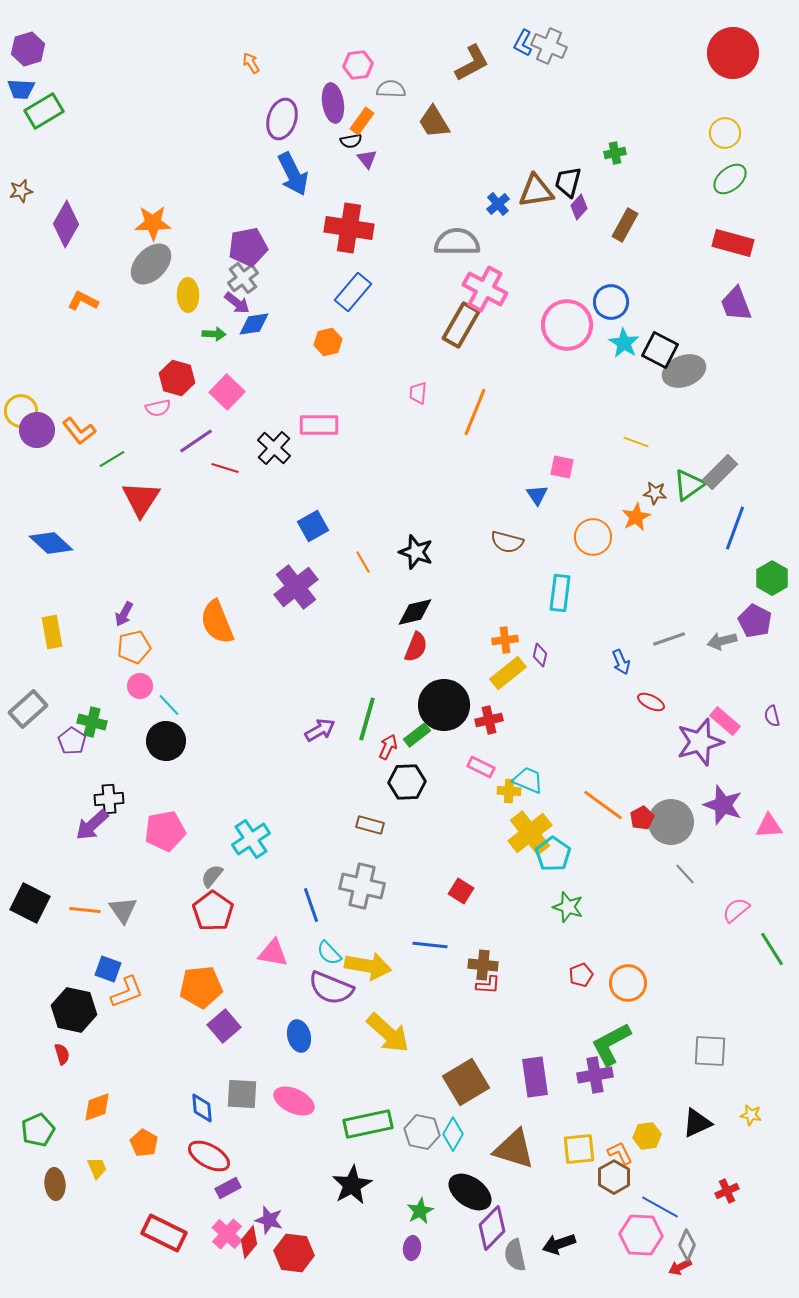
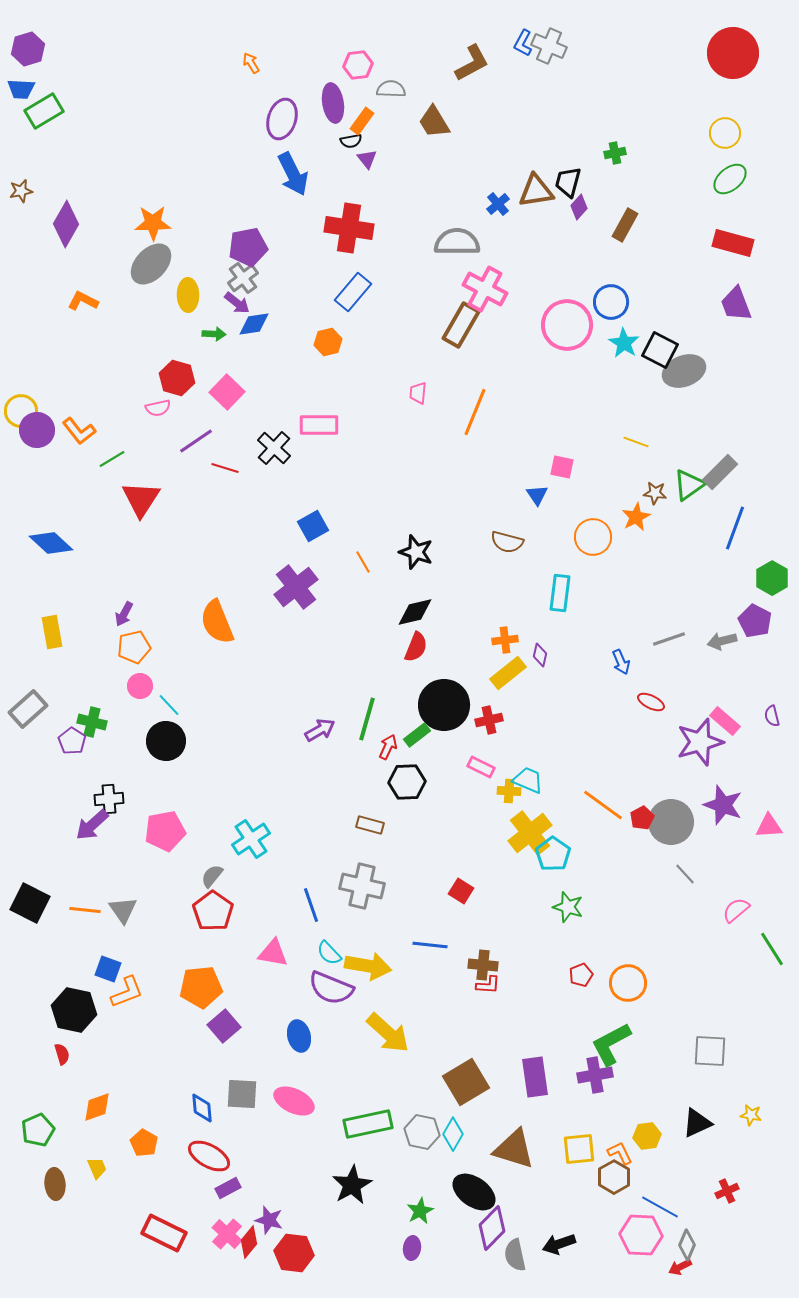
black ellipse at (470, 1192): moved 4 px right
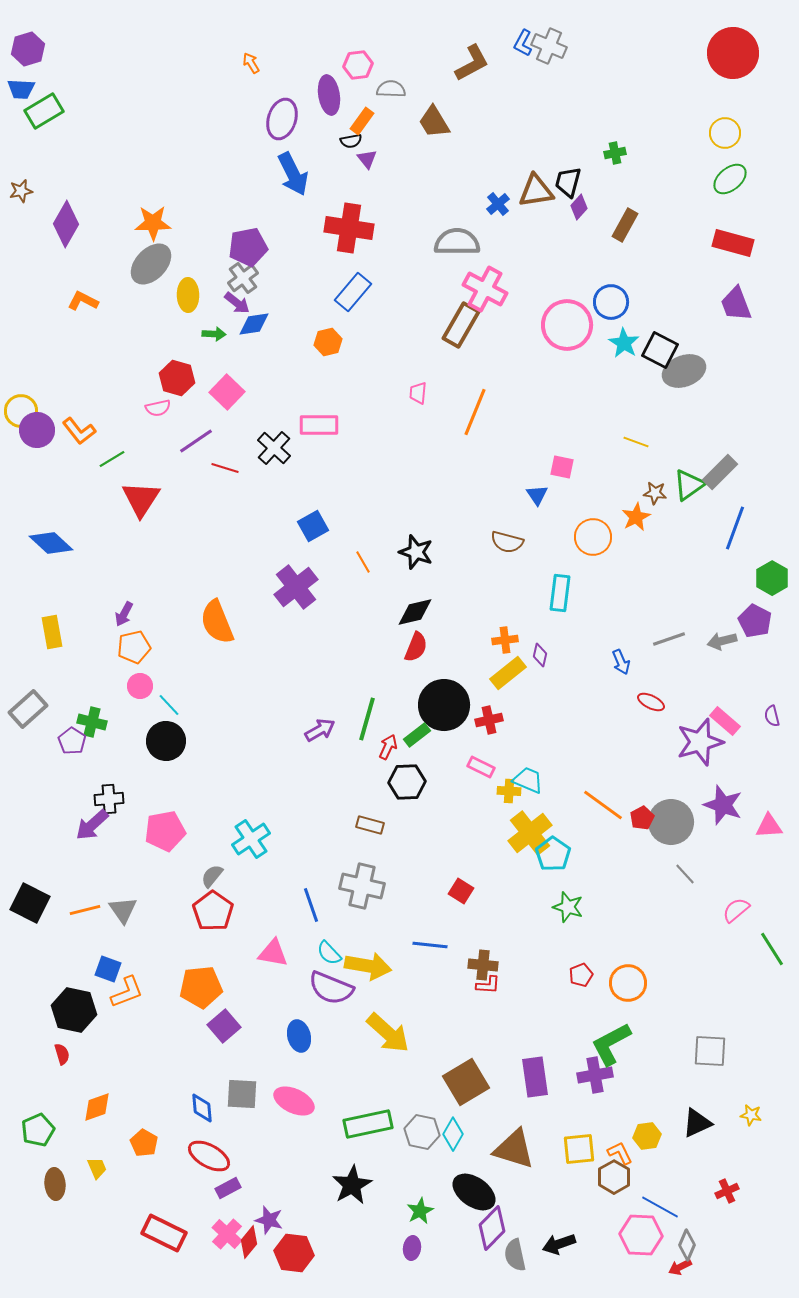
purple ellipse at (333, 103): moved 4 px left, 8 px up
orange line at (85, 910): rotated 20 degrees counterclockwise
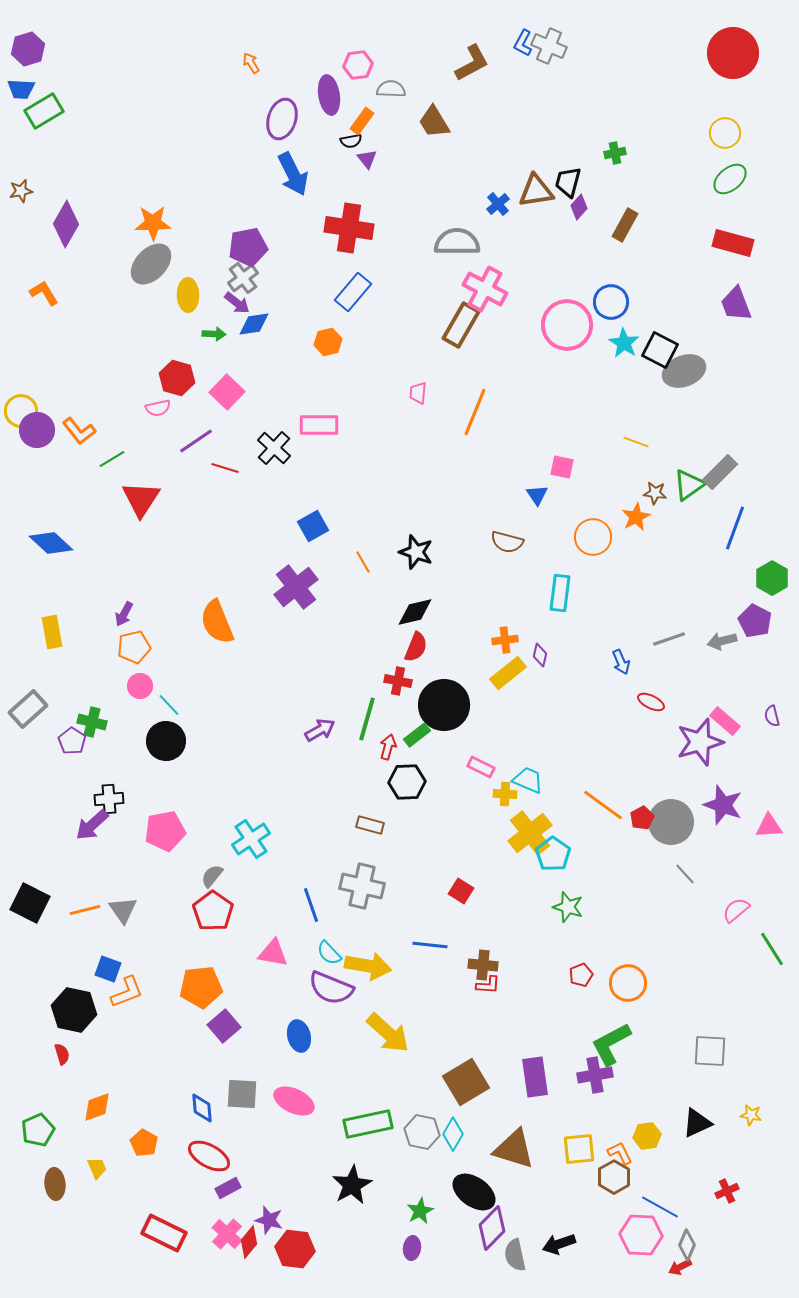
orange L-shape at (83, 301): moved 39 px left, 8 px up; rotated 32 degrees clockwise
red cross at (489, 720): moved 91 px left, 39 px up; rotated 24 degrees clockwise
red arrow at (388, 747): rotated 10 degrees counterclockwise
yellow cross at (509, 791): moved 4 px left, 3 px down
red hexagon at (294, 1253): moved 1 px right, 4 px up
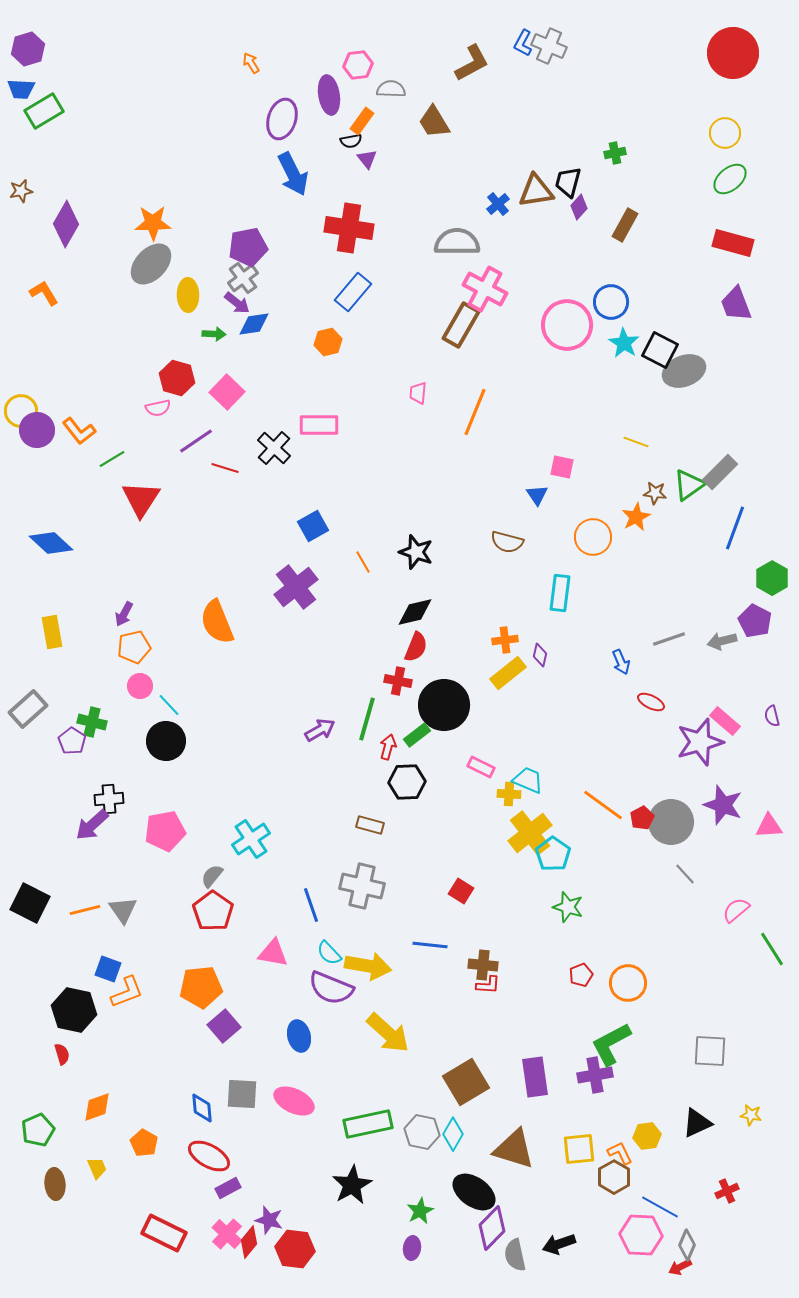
yellow cross at (505, 794): moved 4 px right
